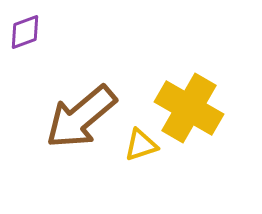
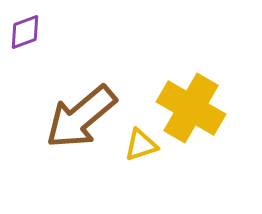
yellow cross: moved 2 px right
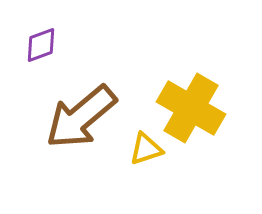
purple diamond: moved 16 px right, 13 px down
yellow triangle: moved 5 px right, 4 px down
